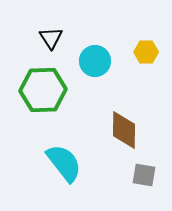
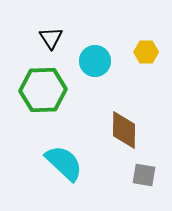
cyan semicircle: rotated 9 degrees counterclockwise
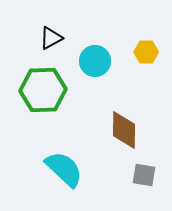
black triangle: rotated 35 degrees clockwise
cyan semicircle: moved 6 px down
